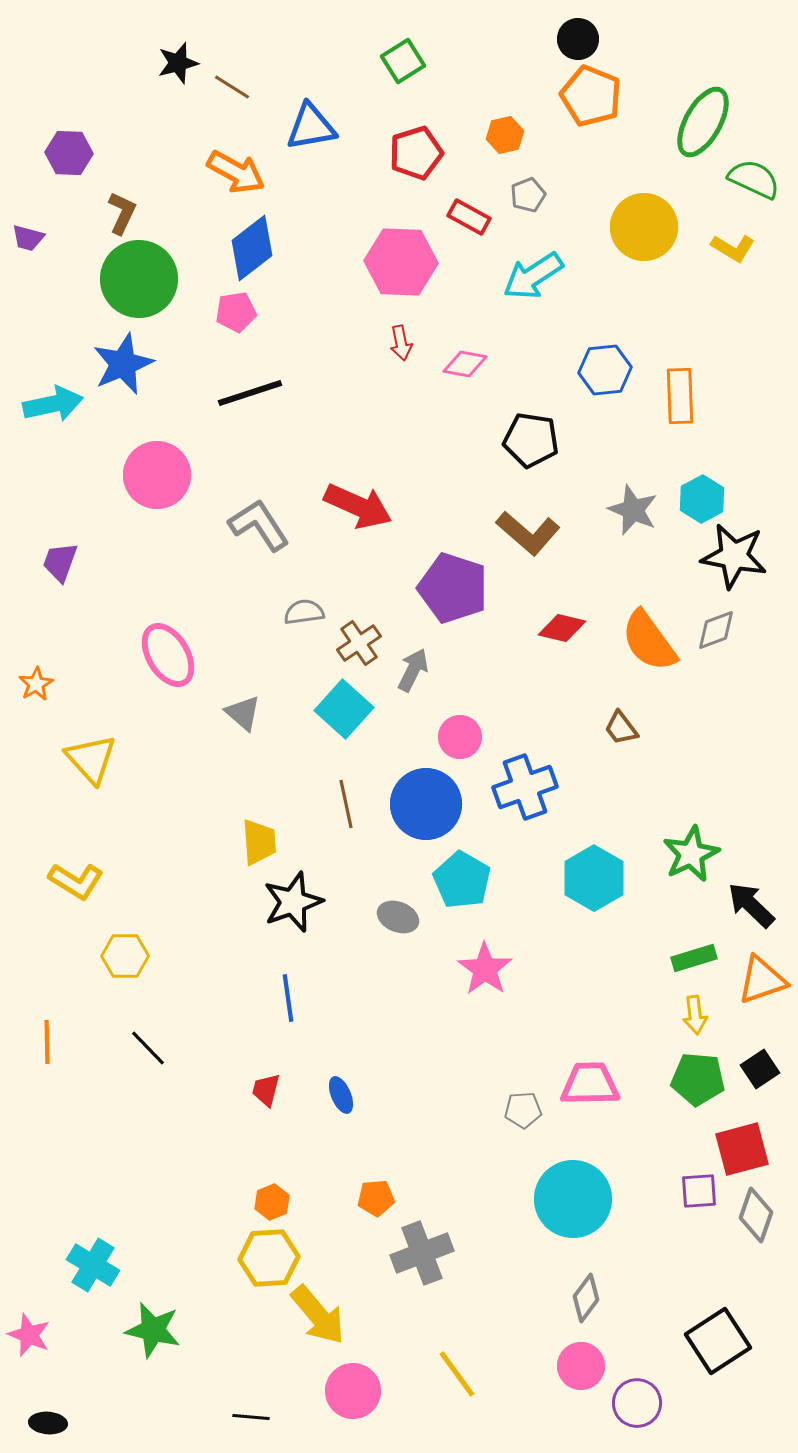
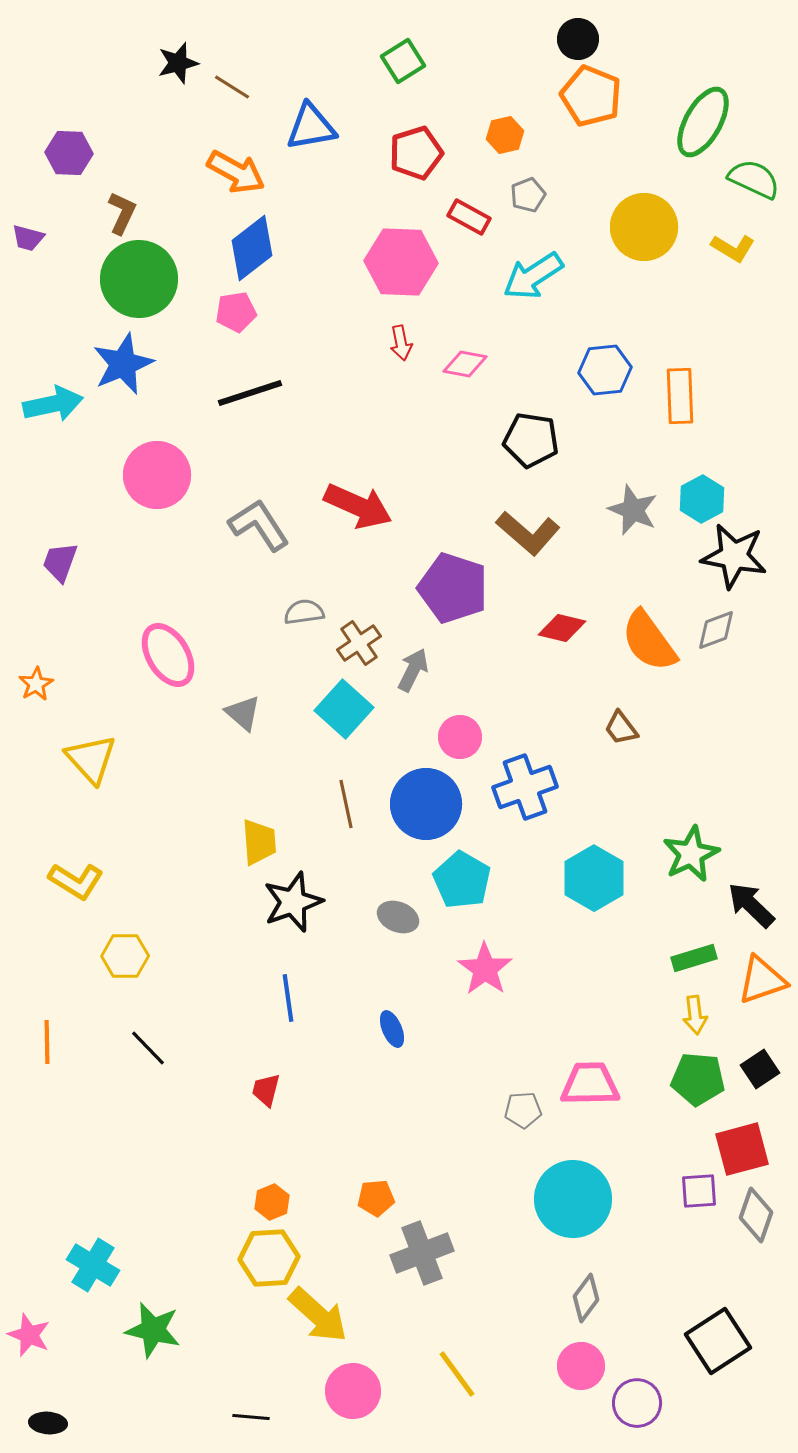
blue ellipse at (341, 1095): moved 51 px right, 66 px up
yellow arrow at (318, 1315): rotated 8 degrees counterclockwise
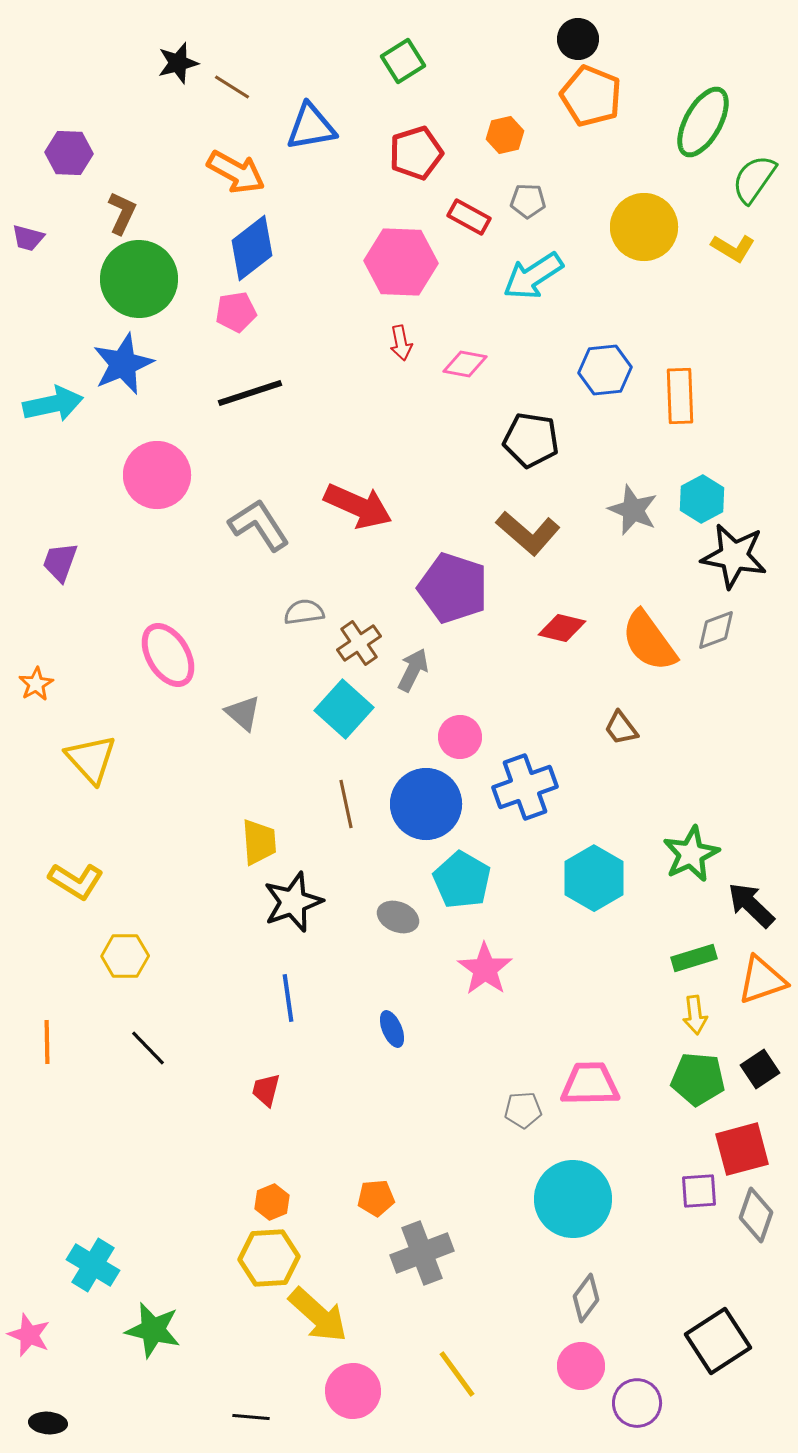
green semicircle at (754, 179): rotated 80 degrees counterclockwise
gray pentagon at (528, 195): moved 6 px down; rotated 24 degrees clockwise
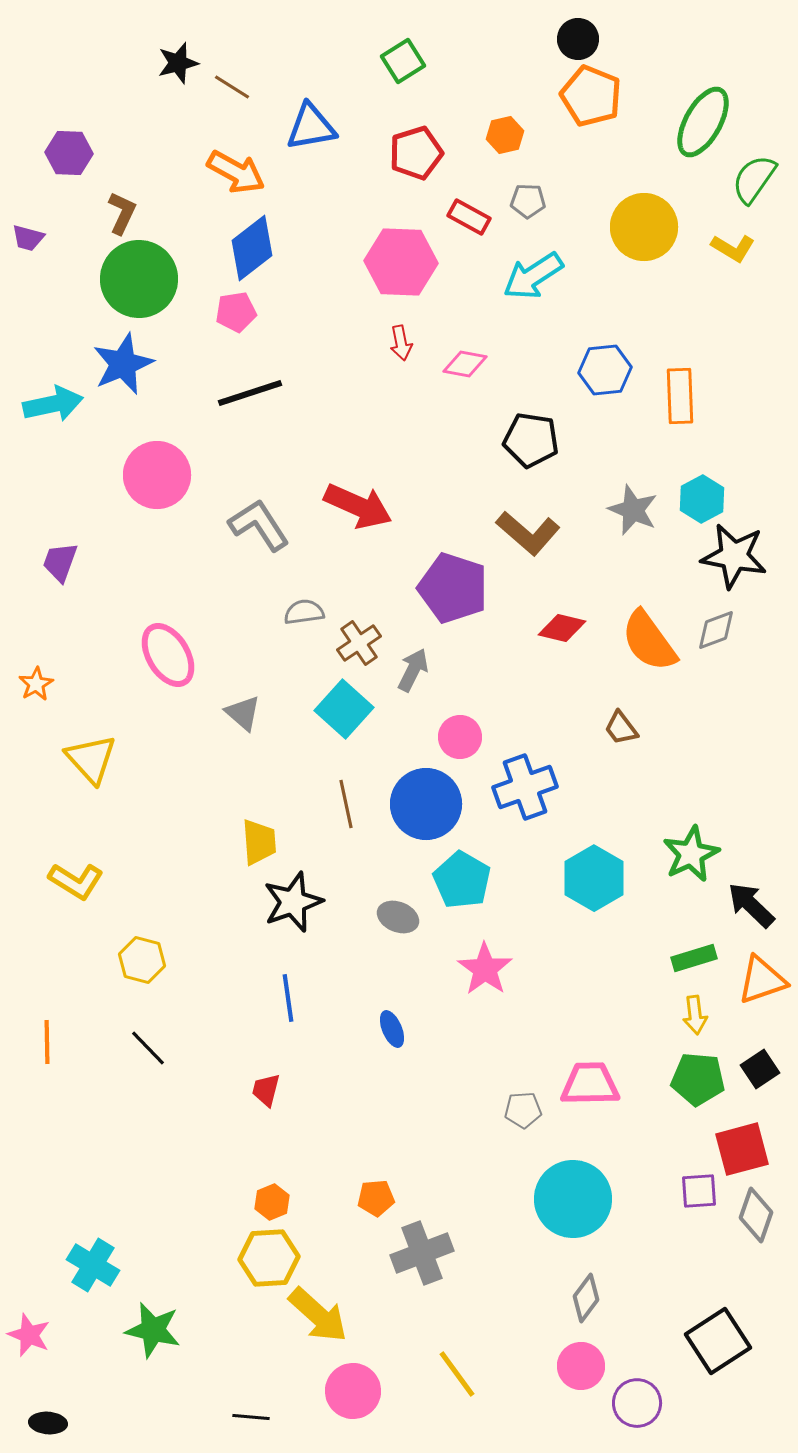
yellow hexagon at (125, 956): moved 17 px right, 4 px down; rotated 15 degrees clockwise
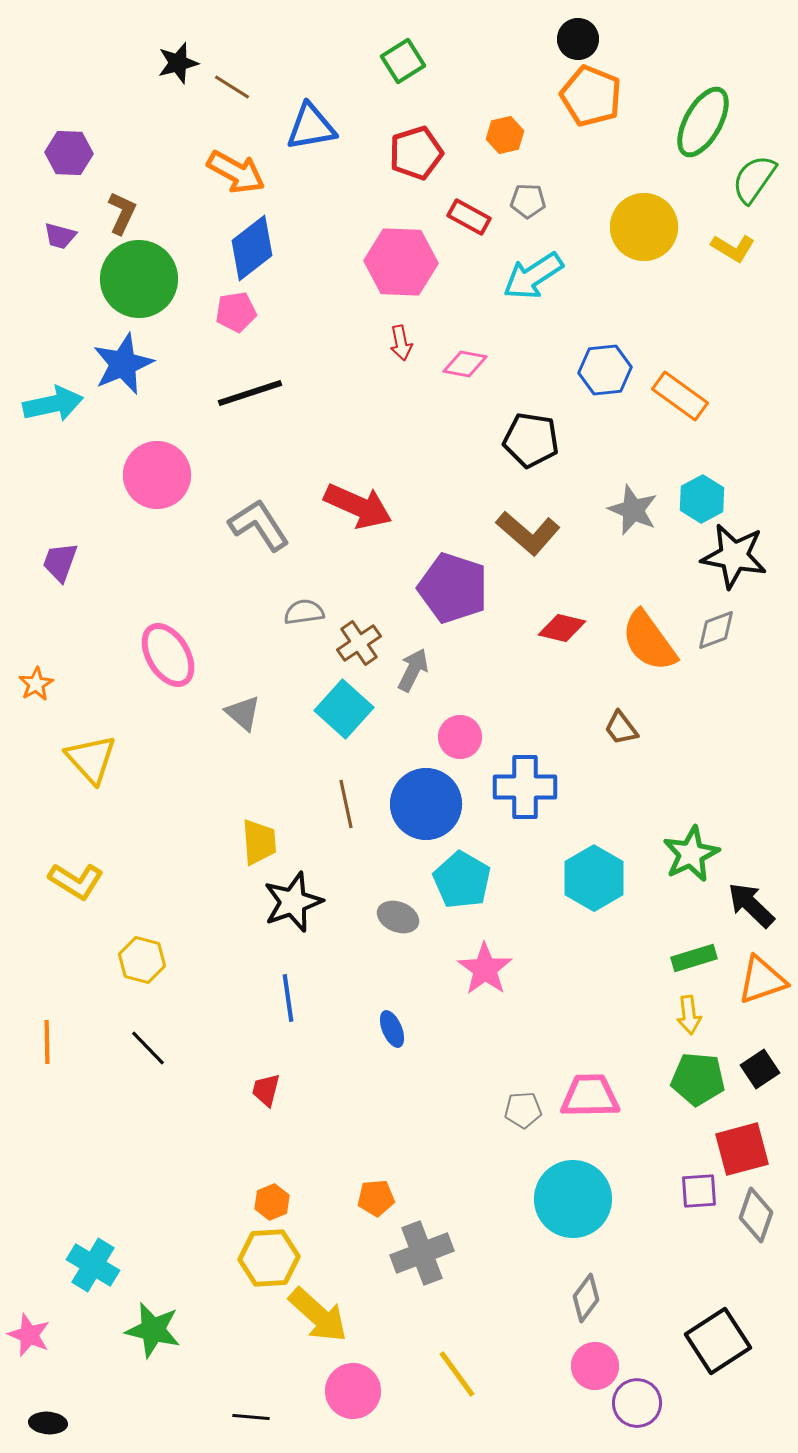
purple trapezoid at (28, 238): moved 32 px right, 2 px up
orange rectangle at (680, 396): rotated 52 degrees counterclockwise
blue cross at (525, 787): rotated 20 degrees clockwise
yellow arrow at (695, 1015): moved 6 px left
pink trapezoid at (590, 1084): moved 12 px down
pink circle at (581, 1366): moved 14 px right
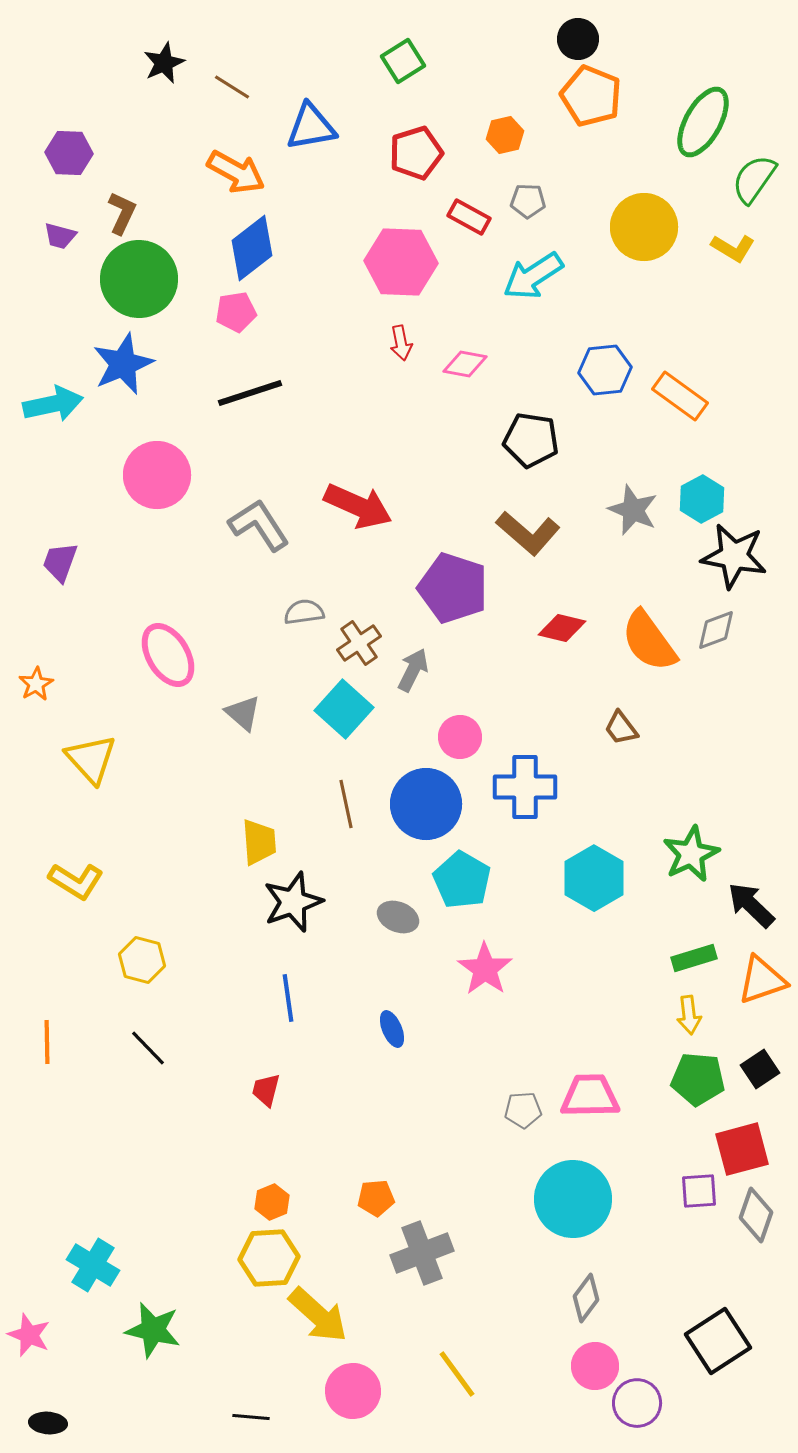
black star at (178, 63): moved 14 px left; rotated 9 degrees counterclockwise
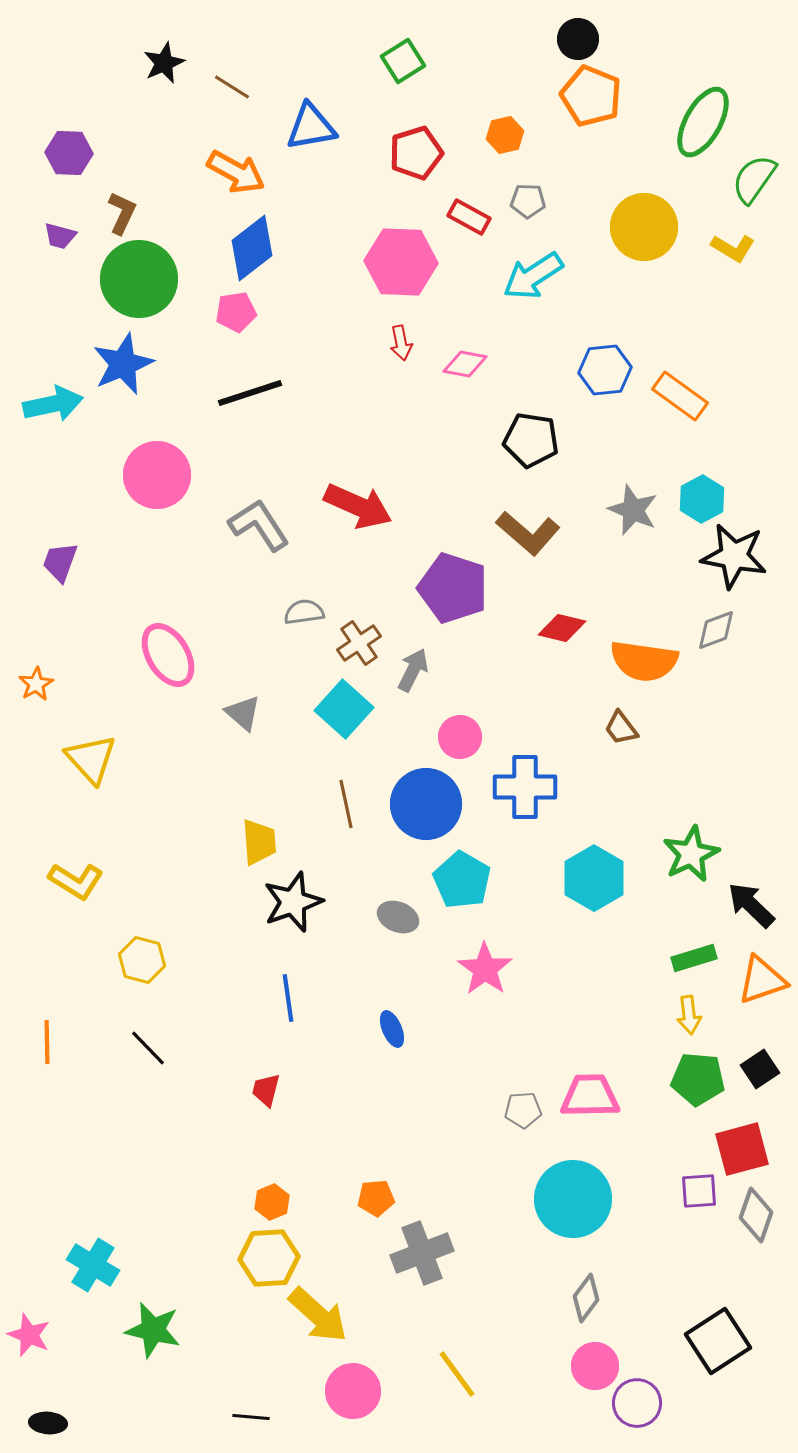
orange semicircle at (649, 641): moved 5 px left, 20 px down; rotated 46 degrees counterclockwise
